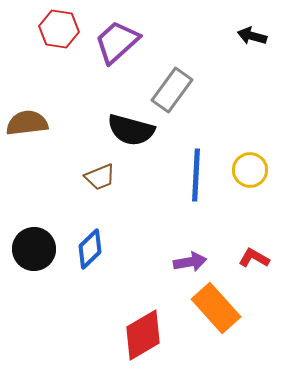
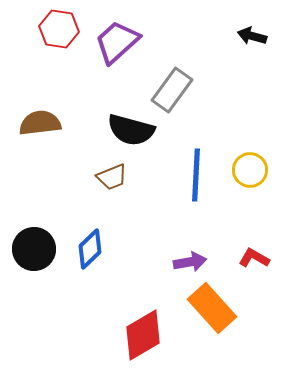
brown semicircle: moved 13 px right
brown trapezoid: moved 12 px right
orange rectangle: moved 4 px left
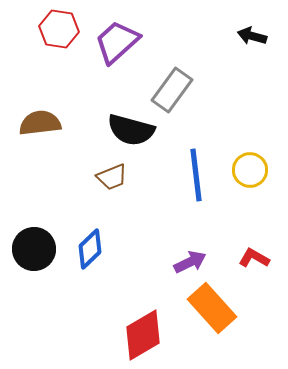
blue line: rotated 10 degrees counterclockwise
purple arrow: rotated 16 degrees counterclockwise
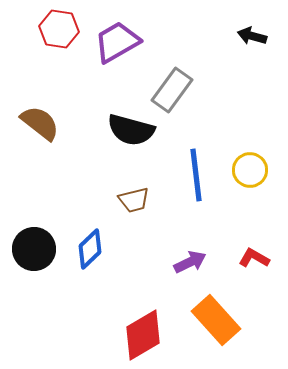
purple trapezoid: rotated 12 degrees clockwise
brown semicircle: rotated 45 degrees clockwise
brown trapezoid: moved 22 px right, 23 px down; rotated 8 degrees clockwise
orange rectangle: moved 4 px right, 12 px down
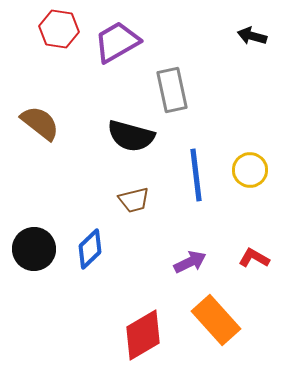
gray rectangle: rotated 48 degrees counterclockwise
black semicircle: moved 6 px down
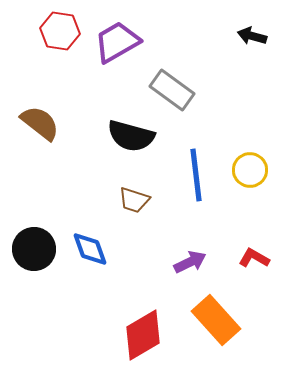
red hexagon: moved 1 px right, 2 px down
gray rectangle: rotated 42 degrees counterclockwise
brown trapezoid: rotated 32 degrees clockwise
blue diamond: rotated 66 degrees counterclockwise
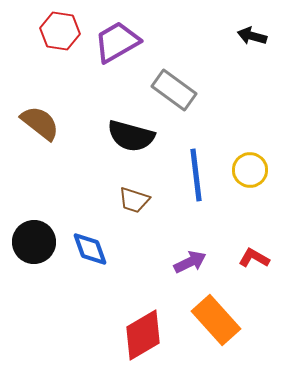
gray rectangle: moved 2 px right
black circle: moved 7 px up
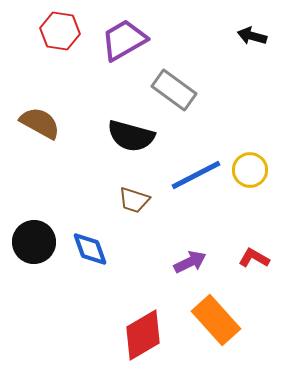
purple trapezoid: moved 7 px right, 2 px up
brown semicircle: rotated 9 degrees counterclockwise
blue line: rotated 70 degrees clockwise
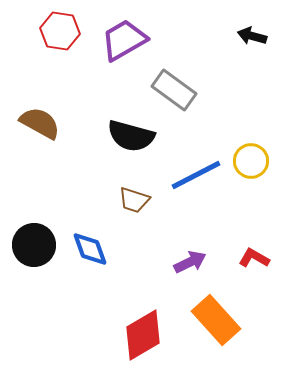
yellow circle: moved 1 px right, 9 px up
black circle: moved 3 px down
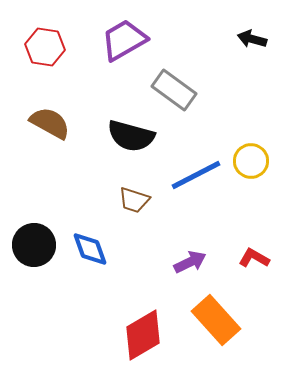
red hexagon: moved 15 px left, 16 px down
black arrow: moved 3 px down
brown semicircle: moved 10 px right
